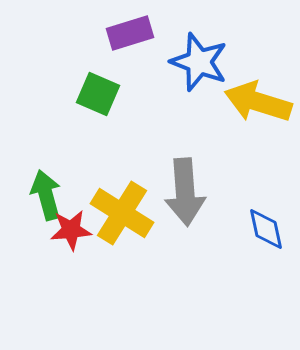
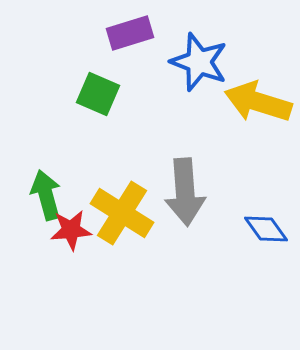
blue diamond: rotated 24 degrees counterclockwise
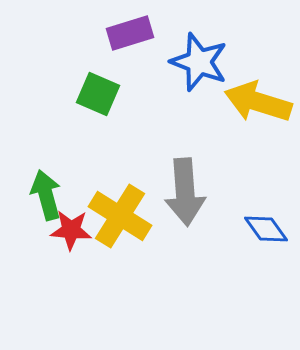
yellow cross: moved 2 px left, 3 px down
red star: rotated 9 degrees clockwise
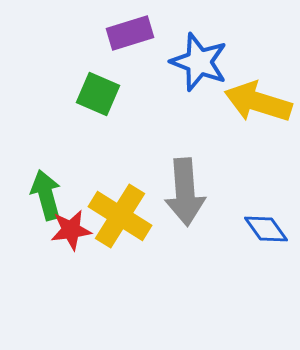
red star: rotated 12 degrees counterclockwise
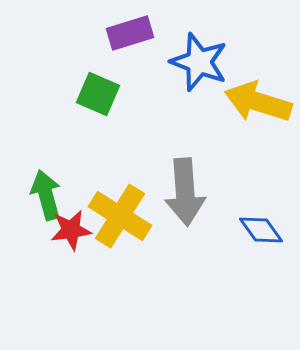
blue diamond: moved 5 px left, 1 px down
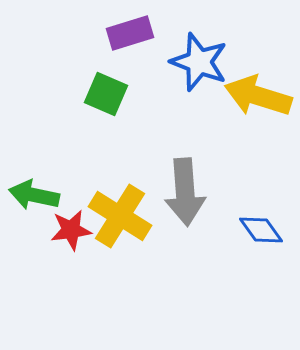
green square: moved 8 px right
yellow arrow: moved 6 px up
green arrow: moved 12 px left; rotated 63 degrees counterclockwise
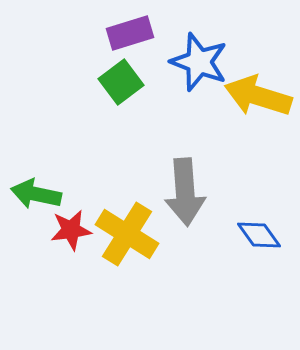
green square: moved 15 px right, 12 px up; rotated 30 degrees clockwise
green arrow: moved 2 px right, 1 px up
yellow cross: moved 7 px right, 18 px down
blue diamond: moved 2 px left, 5 px down
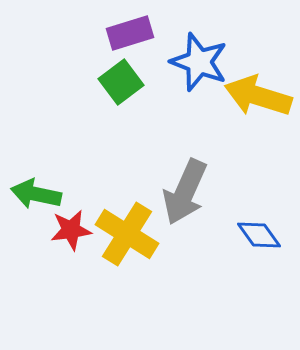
gray arrow: rotated 28 degrees clockwise
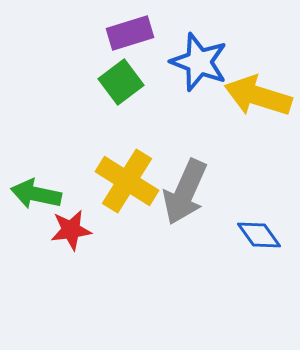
yellow cross: moved 53 px up
